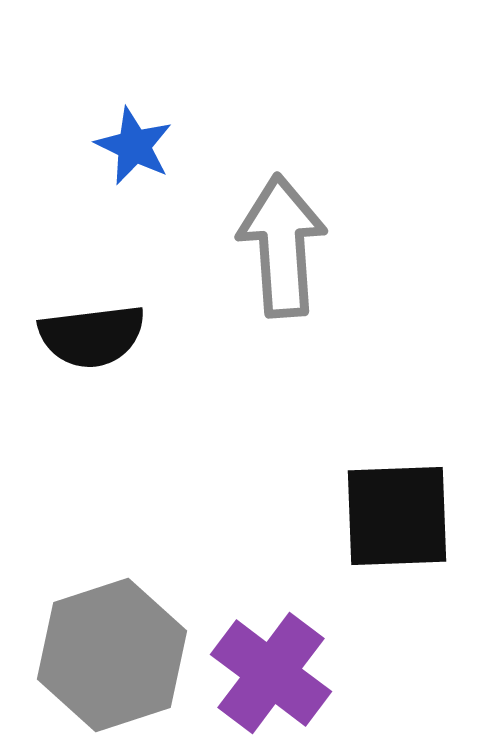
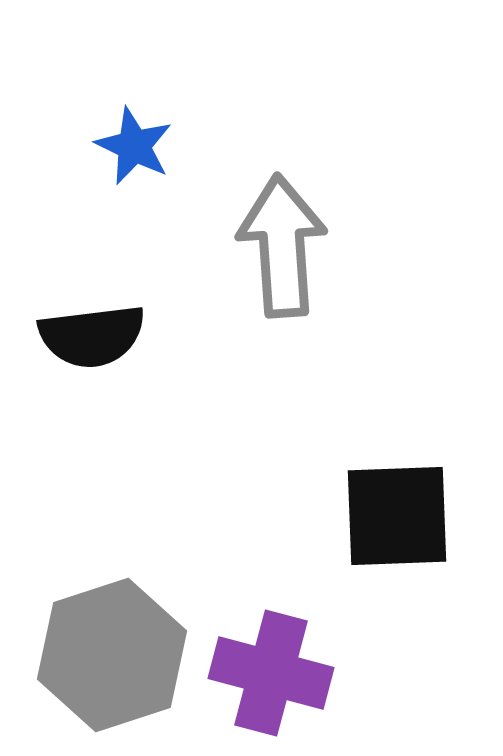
purple cross: rotated 22 degrees counterclockwise
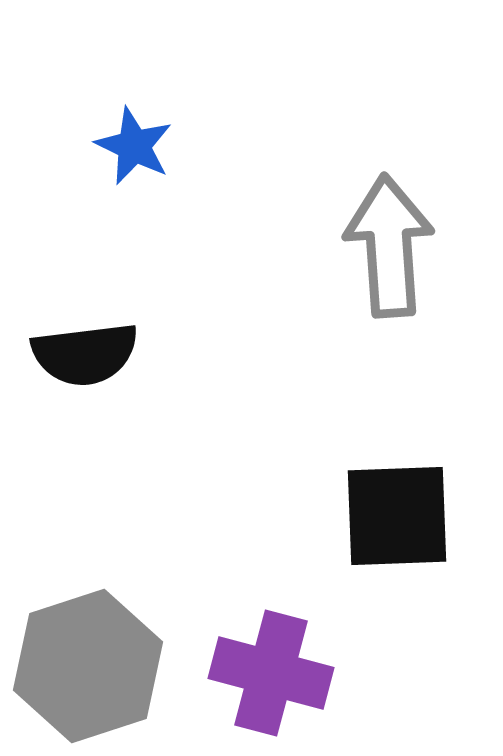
gray arrow: moved 107 px right
black semicircle: moved 7 px left, 18 px down
gray hexagon: moved 24 px left, 11 px down
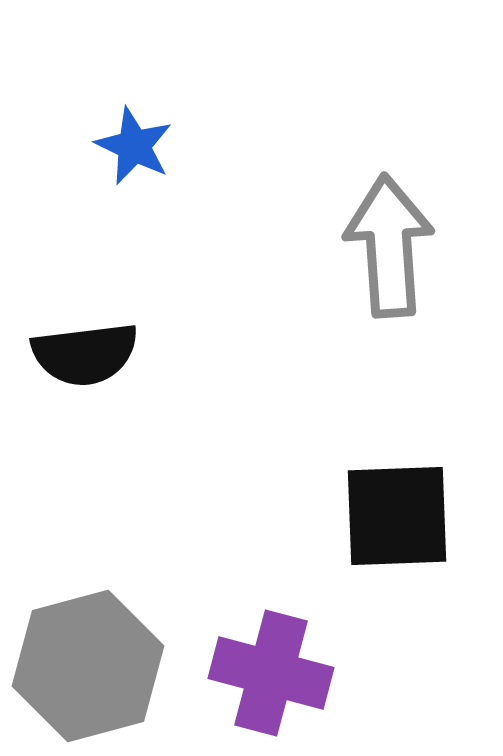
gray hexagon: rotated 3 degrees clockwise
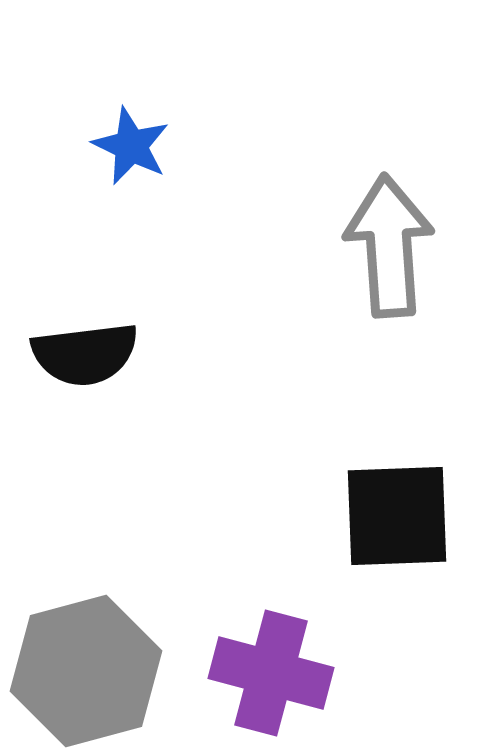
blue star: moved 3 px left
gray hexagon: moved 2 px left, 5 px down
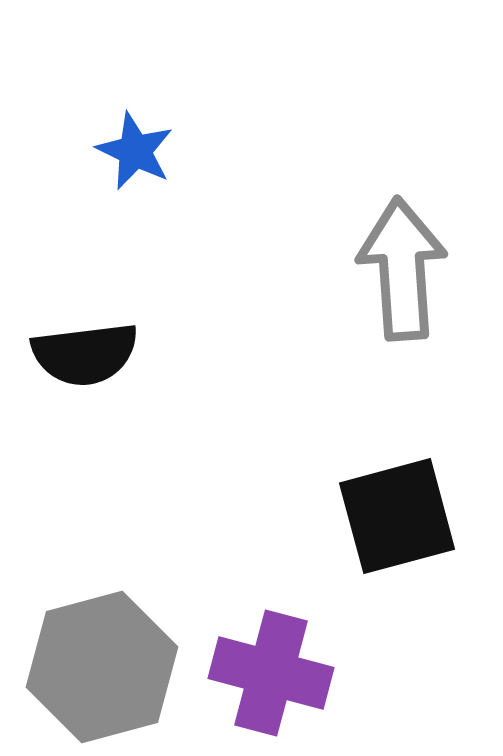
blue star: moved 4 px right, 5 px down
gray arrow: moved 13 px right, 23 px down
black square: rotated 13 degrees counterclockwise
gray hexagon: moved 16 px right, 4 px up
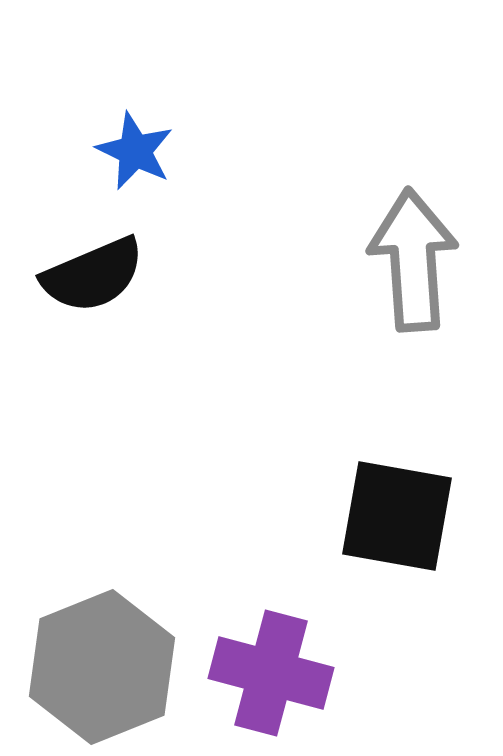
gray arrow: moved 11 px right, 9 px up
black semicircle: moved 8 px right, 79 px up; rotated 16 degrees counterclockwise
black square: rotated 25 degrees clockwise
gray hexagon: rotated 7 degrees counterclockwise
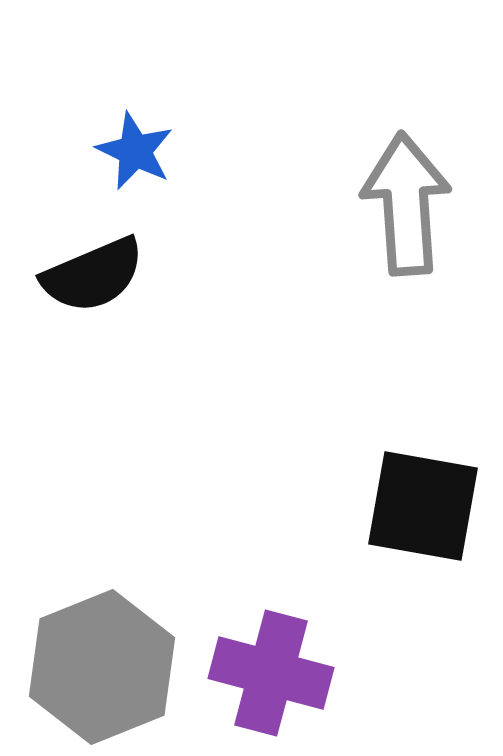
gray arrow: moved 7 px left, 56 px up
black square: moved 26 px right, 10 px up
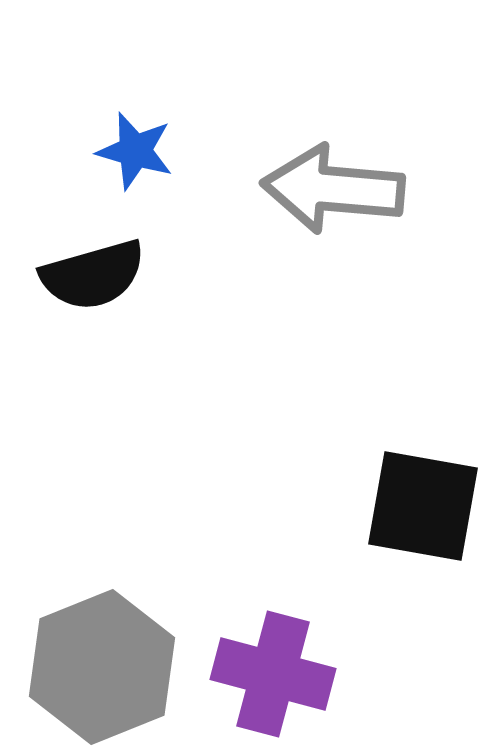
blue star: rotated 10 degrees counterclockwise
gray arrow: moved 73 px left, 15 px up; rotated 81 degrees counterclockwise
black semicircle: rotated 7 degrees clockwise
purple cross: moved 2 px right, 1 px down
